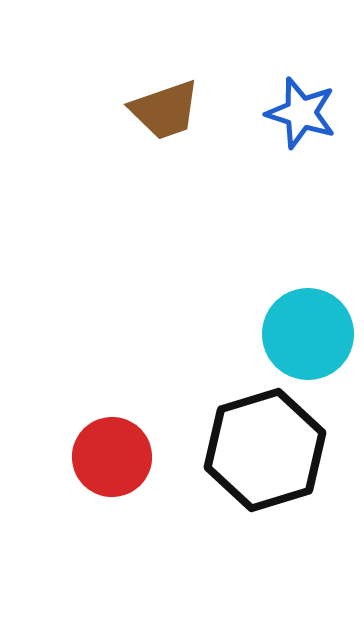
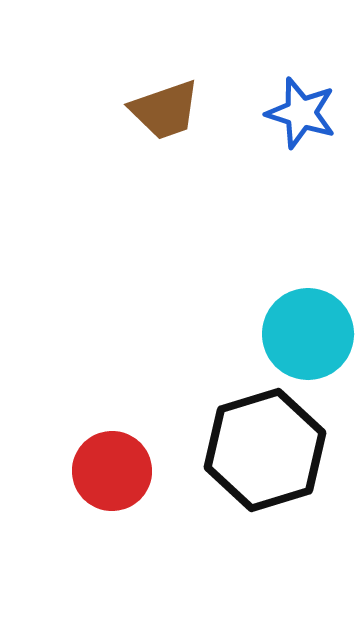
red circle: moved 14 px down
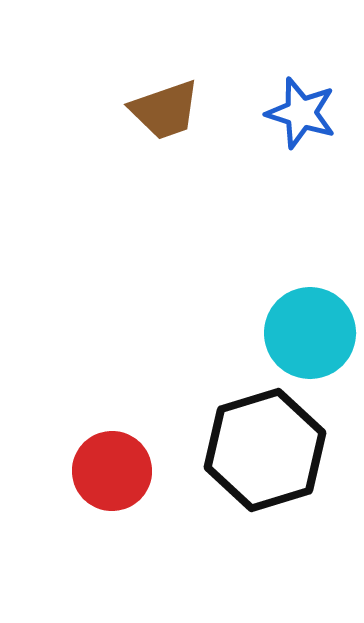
cyan circle: moved 2 px right, 1 px up
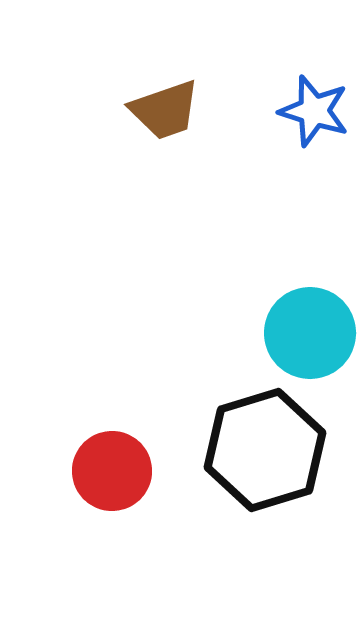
blue star: moved 13 px right, 2 px up
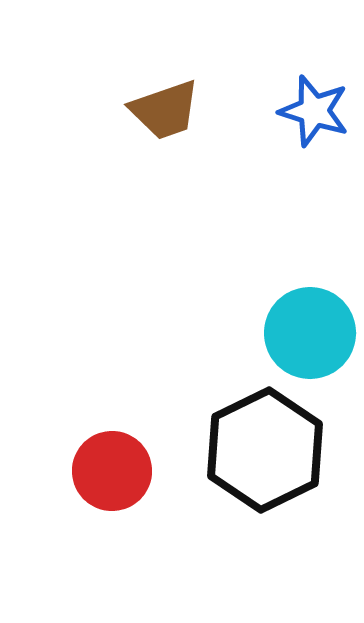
black hexagon: rotated 9 degrees counterclockwise
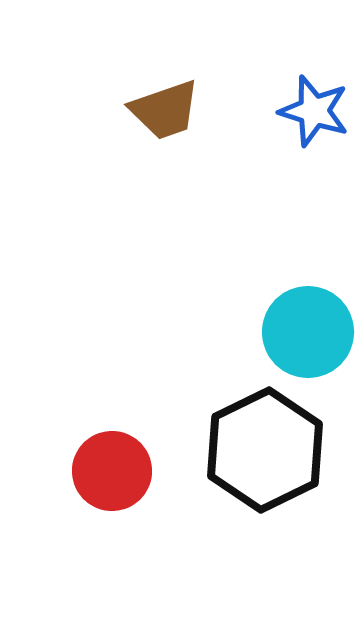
cyan circle: moved 2 px left, 1 px up
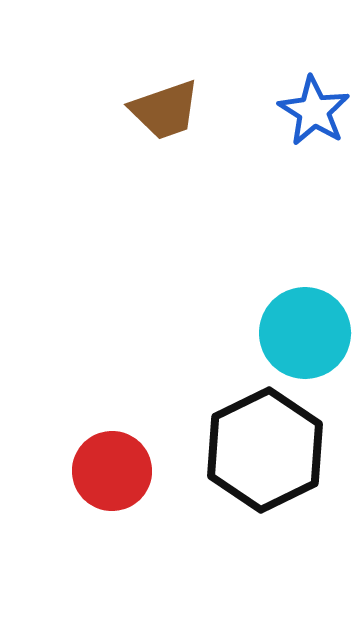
blue star: rotated 14 degrees clockwise
cyan circle: moved 3 px left, 1 px down
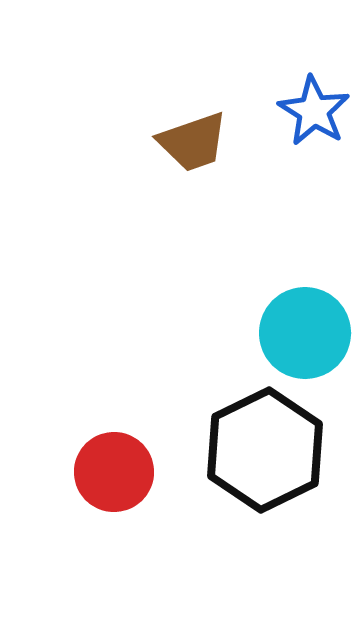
brown trapezoid: moved 28 px right, 32 px down
red circle: moved 2 px right, 1 px down
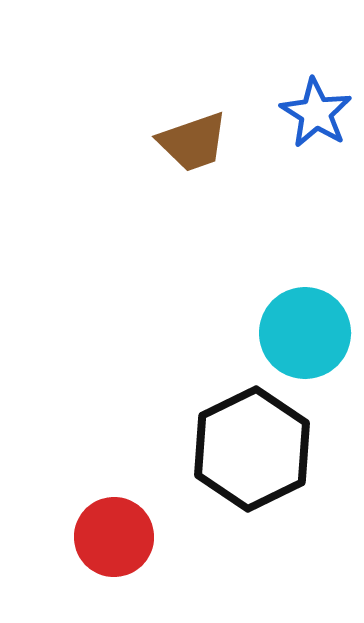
blue star: moved 2 px right, 2 px down
black hexagon: moved 13 px left, 1 px up
red circle: moved 65 px down
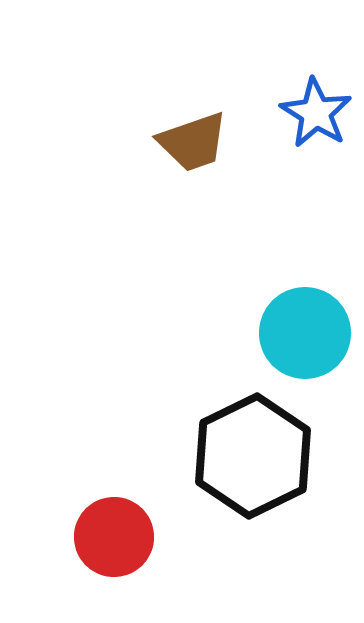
black hexagon: moved 1 px right, 7 px down
